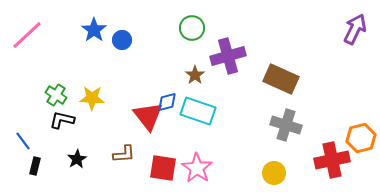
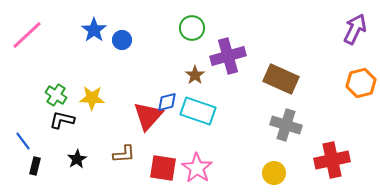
red triangle: rotated 20 degrees clockwise
orange hexagon: moved 55 px up
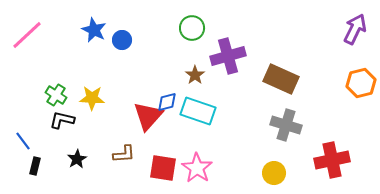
blue star: rotated 10 degrees counterclockwise
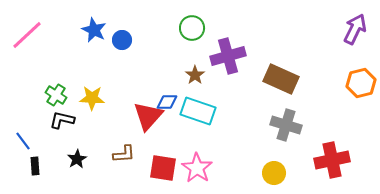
blue diamond: rotated 15 degrees clockwise
black rectangle: rotated 18 degrees counterclockwise
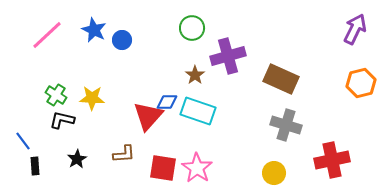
pink line: moved 20 px right
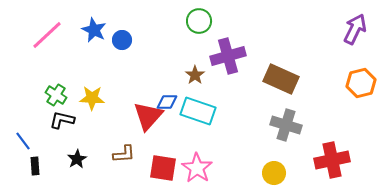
green circle: moved 7 px right, 7 px up
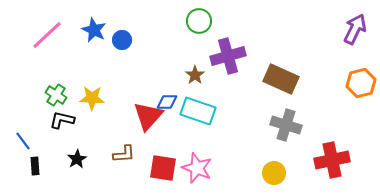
pink star: rotated 12 degrees counterclockwise
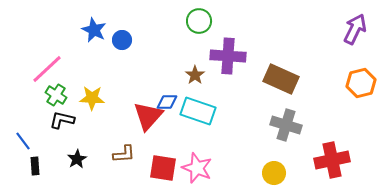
pink line: moved 34 px down
purple cross: rotated 20 degrees clockwise
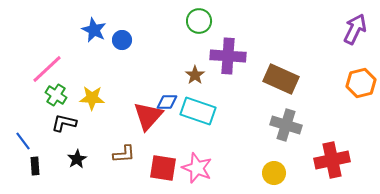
black L-shape: moved 2 px right, 3 px down
